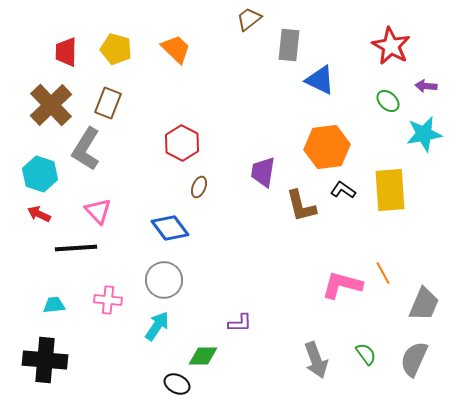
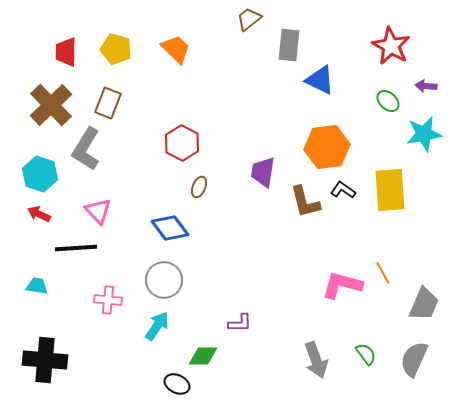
brown L-shape: moved 4 px right, 4 px up
cyan trapezoid: moved 17 px left, 19 px up; rotated 15 degrees clockwise
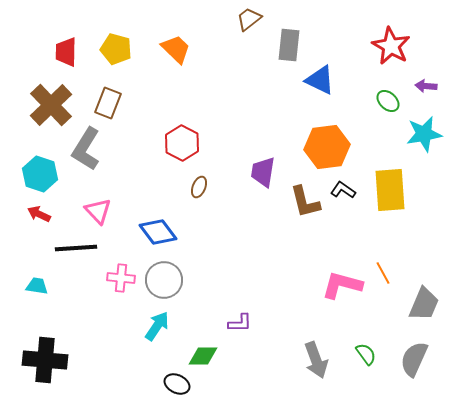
blue diamond: moved 12 px left, 4 px down
pink cross: moved 13 px right, 22 px up
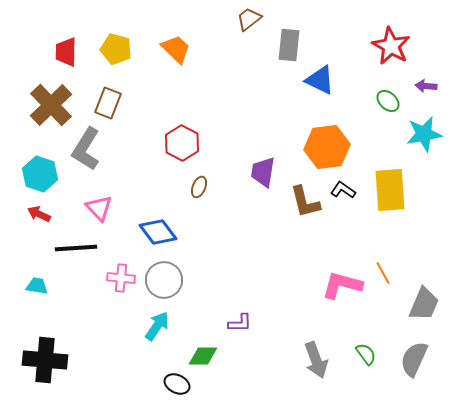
pink triangle: moved 1 px right, 3 px up
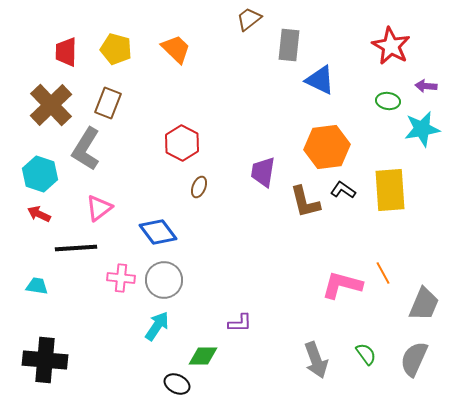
green ellipse: rotated 35 degrees counterclockwise
cyan star: moved 2 px left, 5 px up
pink triangle: rotated 36 degrees clockwise
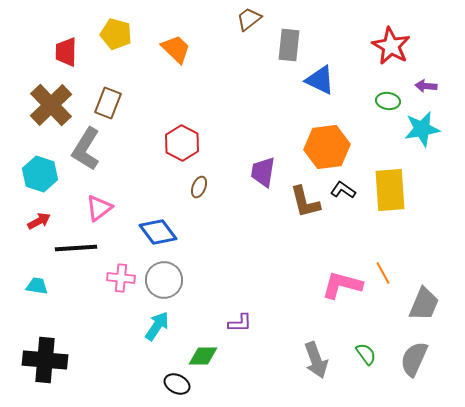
yellow pentagon: moved 15 px up
red arrow: moved 7 px down; rotated 125 degrees clockwise
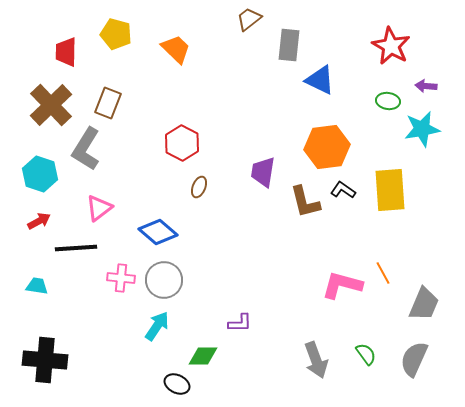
blue diamond: rotated 12 degrees counterclockwise
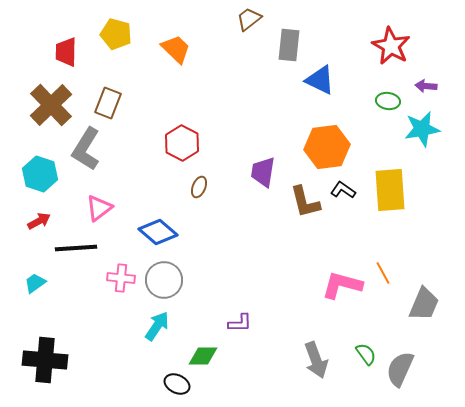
cyan trapezoid: moved 2 px left, 3 px up; rotated 45 degrees counterclockwise
gray semicircle: moved 14 px left, 10 px down
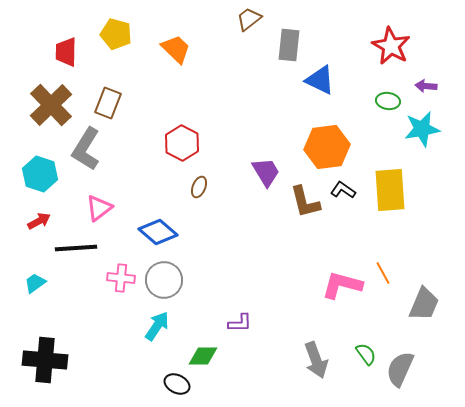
purple trapezoid: moved 3 px right; rotated 140 degrees clockwise
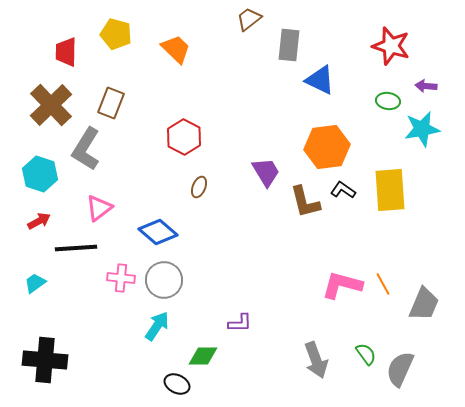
red star: rotated 12 degrees counterclockwise
brown rectangle: moved 3 px right
red hexagon: moved 2 px right, 6 px up
orange line: moved 11 px down
